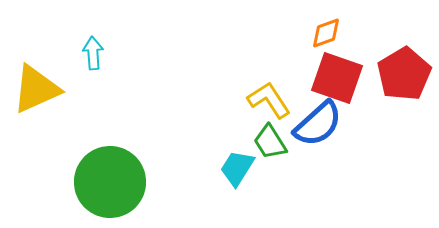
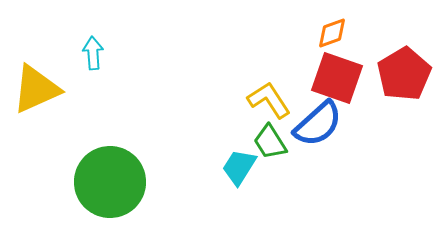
orange diamond: moved 6 px right
cyan trapezoid: moved 2 px right, 1 px up
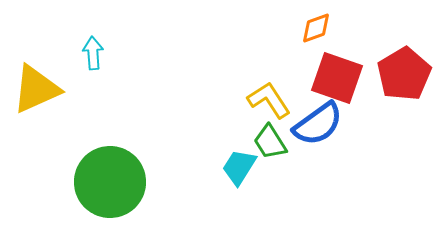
orange diamond: moved 16 px left, 5 px up
blue semicircle: rotated 6 degrees clockwise
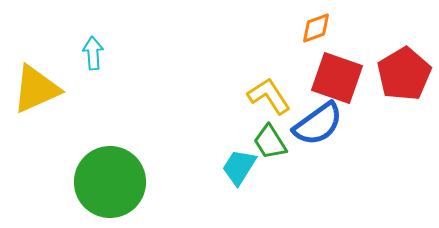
yellow L-shape: moved 4 px up
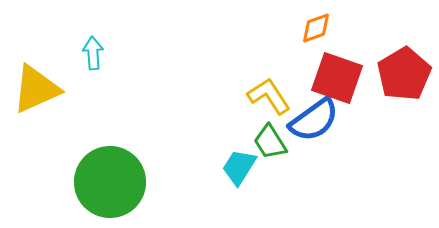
blue semicircle: moved 4 px left, 4 px up
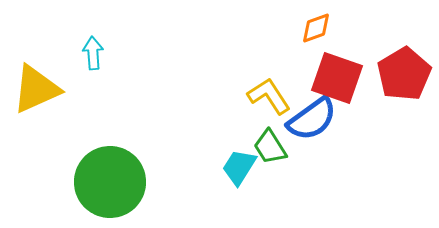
blue semicircle: moved 2 px left, 1 px up
green trapezoid: moved 5 px down
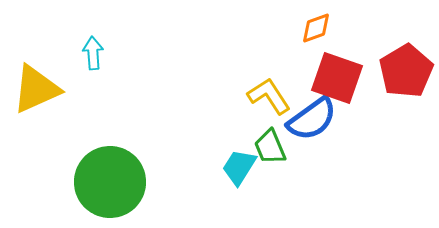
red pentagon: moved 2 px right, 3 px up
green trapezoid: rotated 9 degrees clockwise
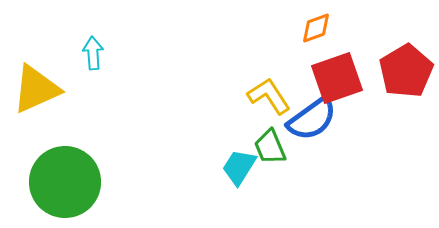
red square: rotated 38 degrees counterclockwise
green circle: moved 45 px left
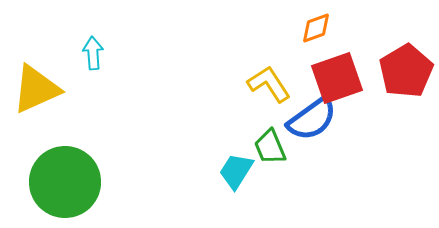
yellow L-shape: moved 12 px up
cyan trapezoid: moved 3 px left, 4 px down
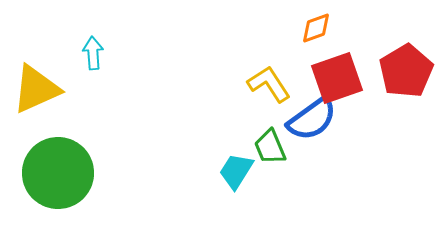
green circle: moved 7 px left, 9 px up
